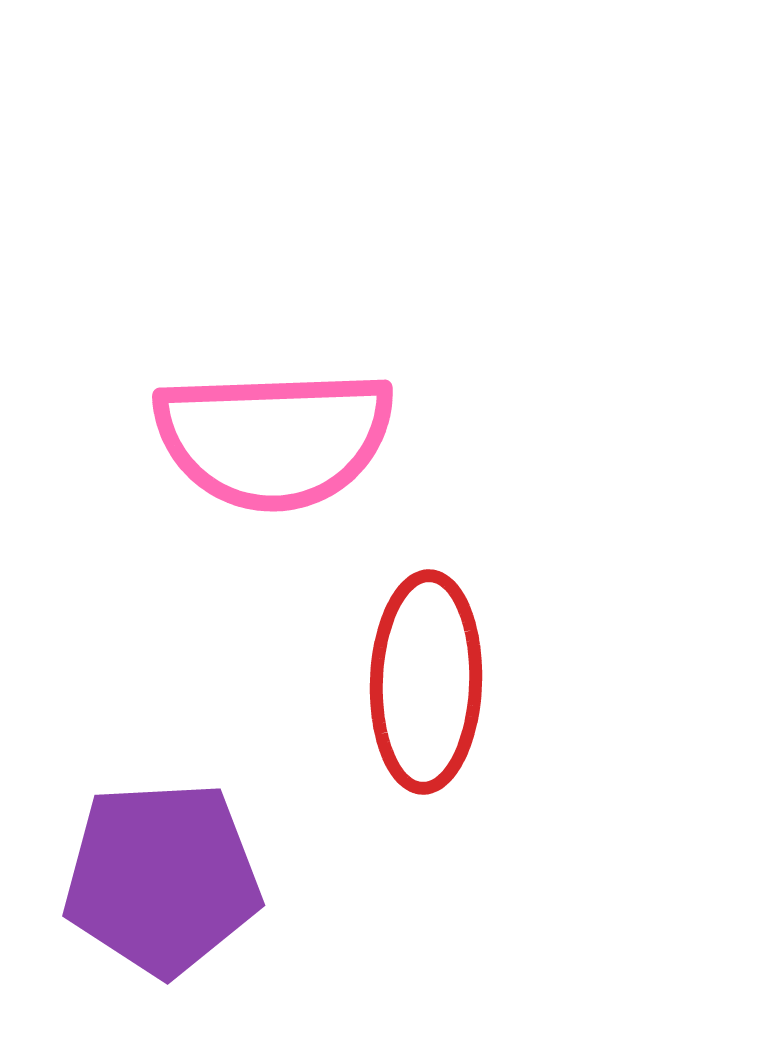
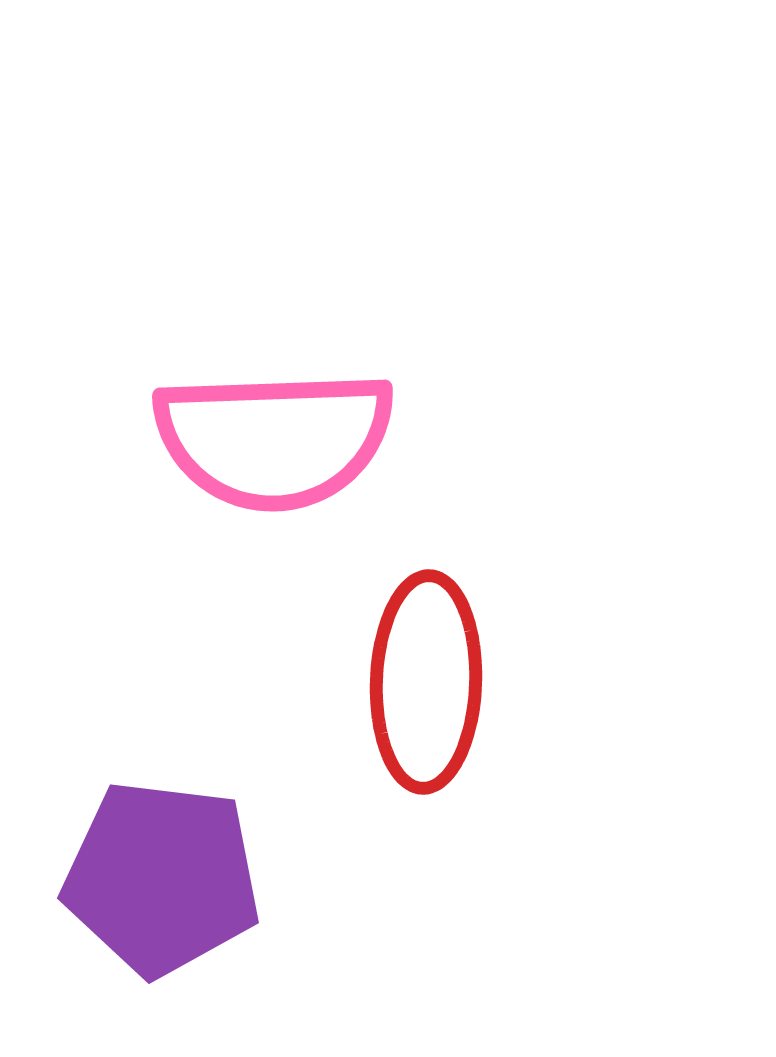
purple pentagon: rotated 10 degrees clockwise
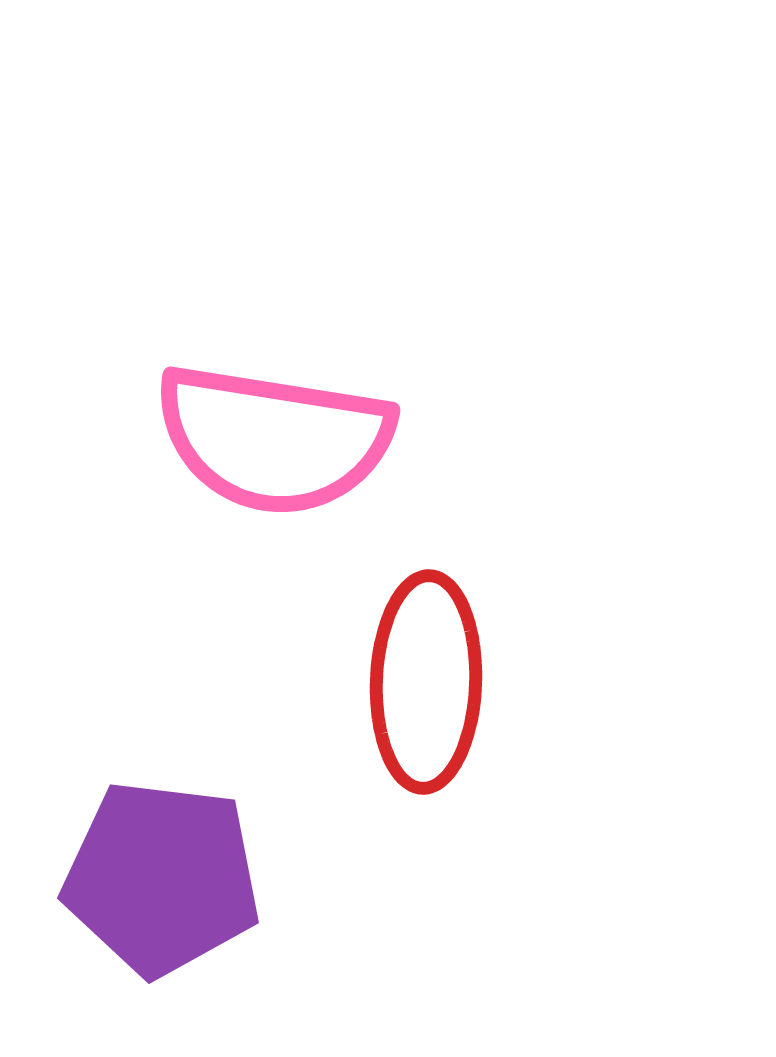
pink semicircle: rotated 11 degrees clockwise
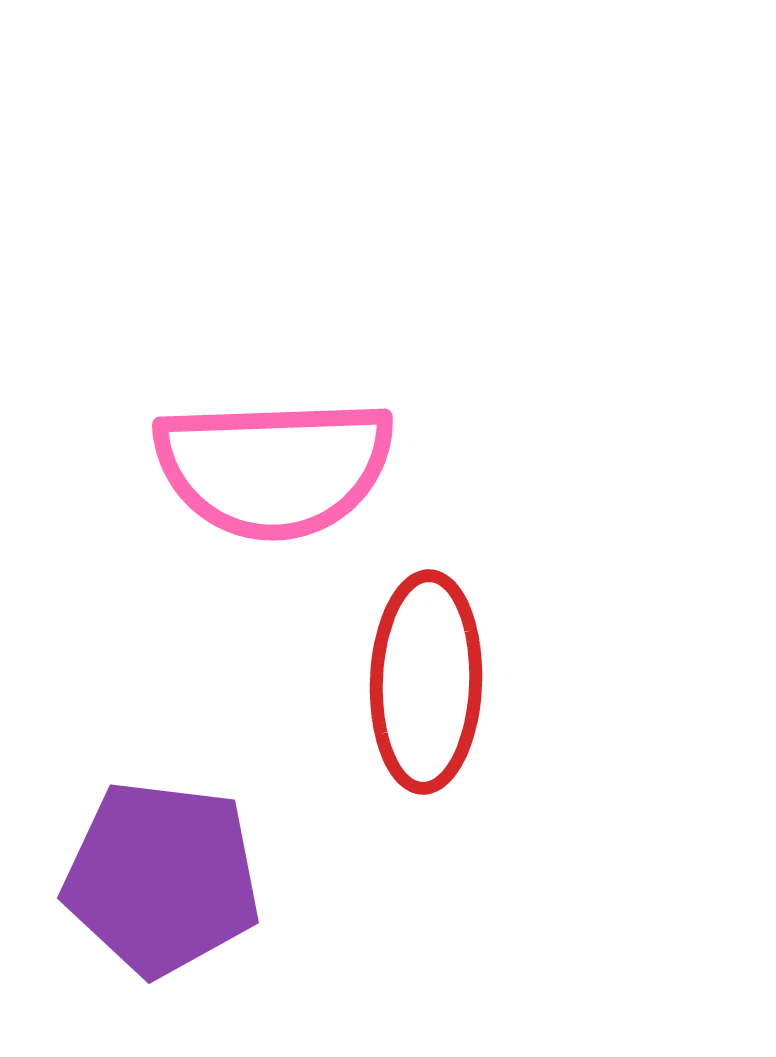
pink semicircle: moved 29 px down; rotated 11 degrees counterclockwise
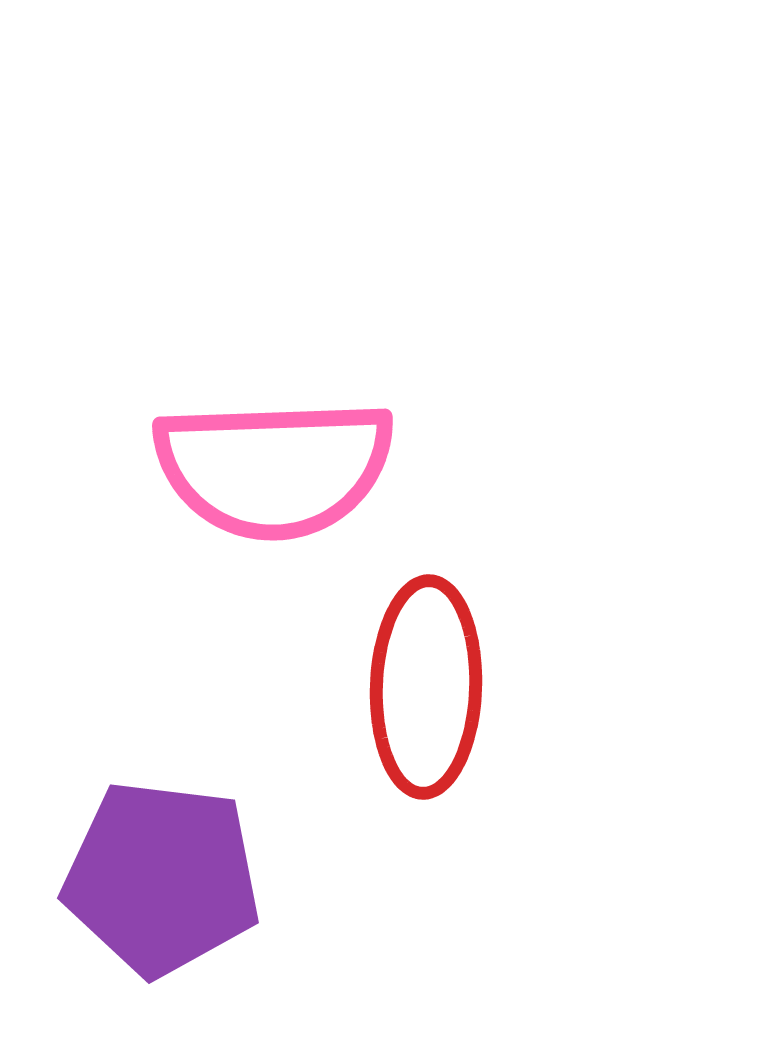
red ellipse: moved 5 px down
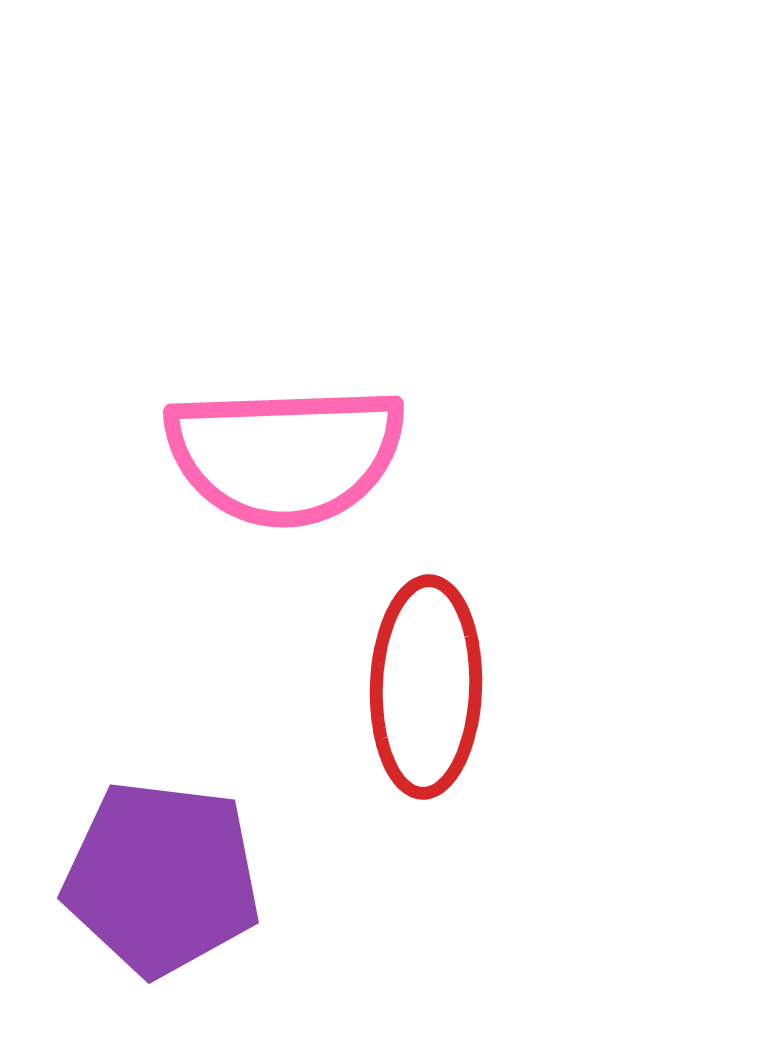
pink semicircle: moved 11 px right, 13 px up
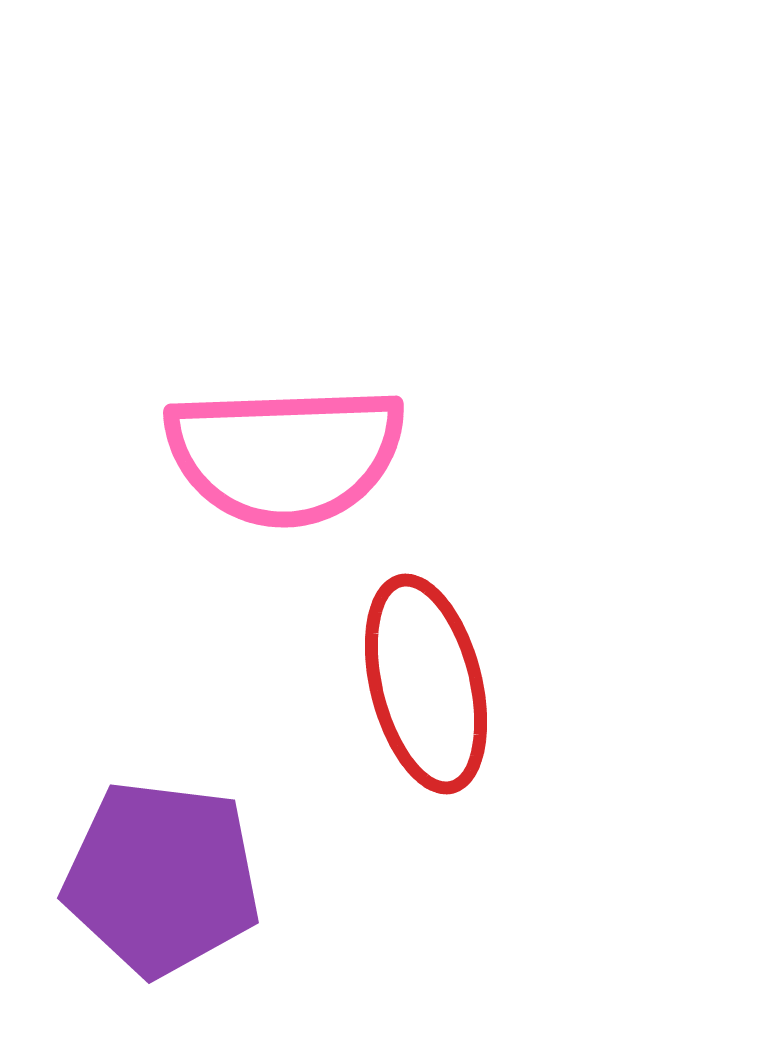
red ellipse: moved 3 px up; rotated 16 degrees counterclockwise
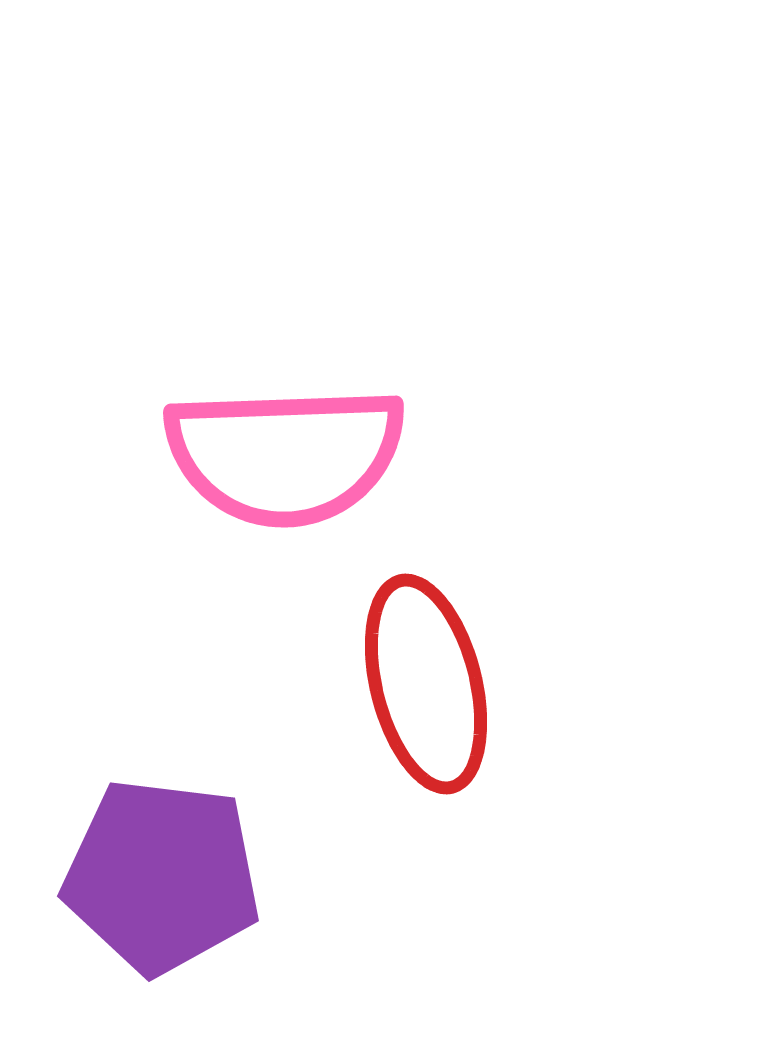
purple pentagon: moved 2 px up
